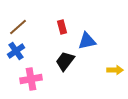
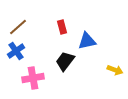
yellow arrow: rotated 21 degrees clockwise
pink cross: moved 2 px right, 1 px up
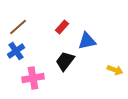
red rectangle: rotated 56 degrees clockwise
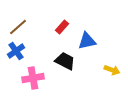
black trapezoid: rotated 80 degrees clockwise
yellow arrow: moved 3 px left
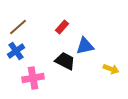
blue triangle: moved 2 px left, 5 px down
yellow arrow: moved 1 px left, 1 px up
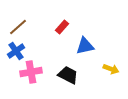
black trapezoid: moved 3 px right, 14 px down
pink cross: moved 2 px left, 6 px up
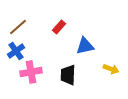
red rectangle: moved 3 px left
black trapezoid: rotated 115 degrees counterclockwise
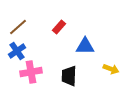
blue triangle: rotated 12 degrees clockwise
blue cross: moved 1 px right
black trapezoid: moved 1 px right, 1 px down
